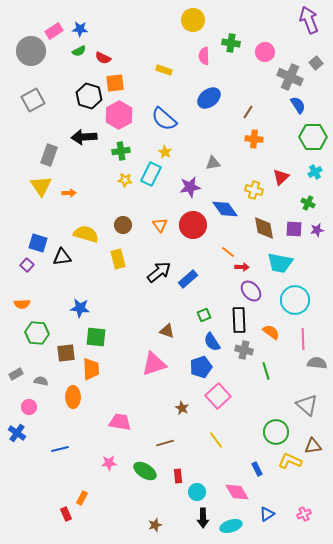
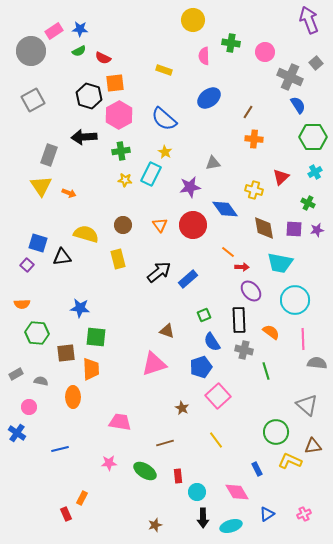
orange arrow at (69, 193): rotated 24 degrees clockwise
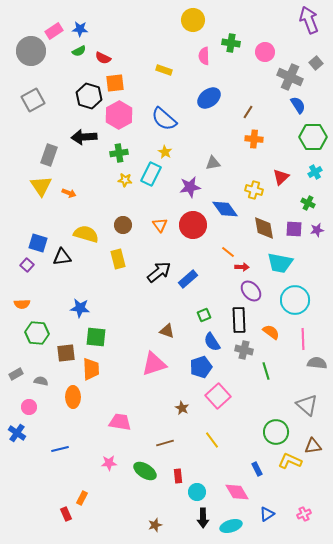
green cross at (121, 151): moved 2 px left, 2 px down
yellow line at (216, 440): moved 4 px left
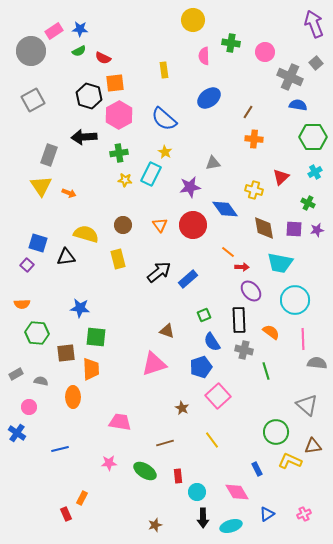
purple arrow at (309, 20): moved 5 px right, 4 px down
yellow rectangle at (164, 70): rotated 63 degrees clockwise
blue semicircle at (298, 105): rotated 48 degrees counterclockwise
black triangle at (62, 257): moved 4 px right
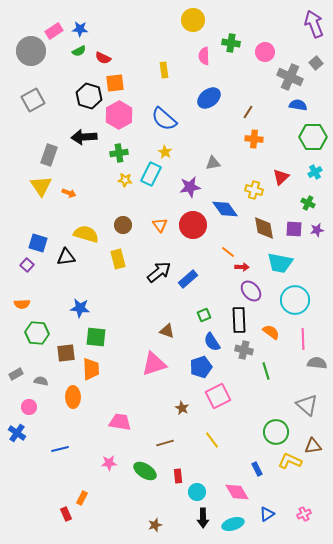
pink square at (218, 396): rotated 15 degrees clockwise
cyan ellipse at (231, 526): moved 2 px right, 2 px up
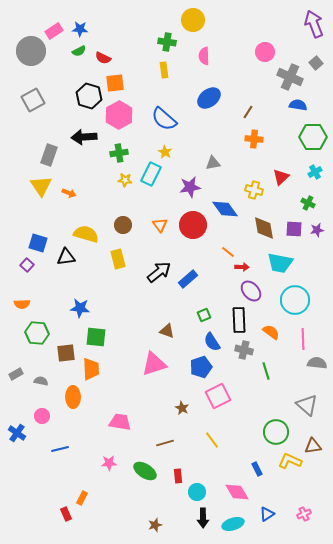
green cross at (231, 43): moved 64 px left, 1 px up
pink circle at (29, 407): moved 13 px right, 9 px down
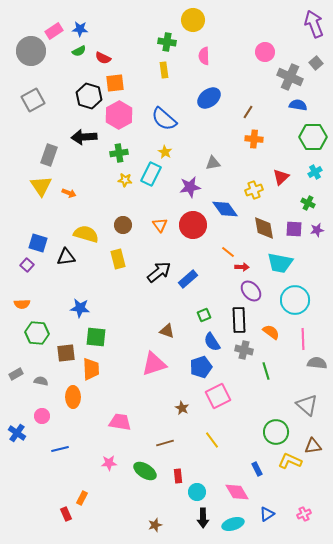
yellow cross at (254, 190): rotated 36 degrees counterclockwise
